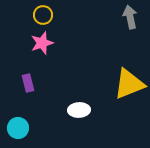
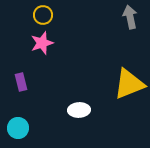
purple rectangle: moved 7 px left, 1 px up
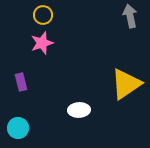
gray arrow: moved 1 px up
yellow triangle: moved 3 px left; rotated 12 degrees counterclockwise
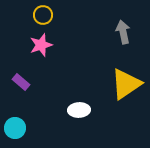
gray arrow: moved 7 px left, 16 px down
pink star: moved 1 px left, 2 px down
purple rectangle: rotated 36 degrees counterclockwise
cyan circle: moved 3 px left
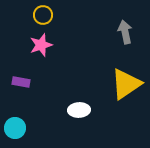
gray arrow: moved 2 px right
purple rectangle: rotated 30 degrees counterclockwise
